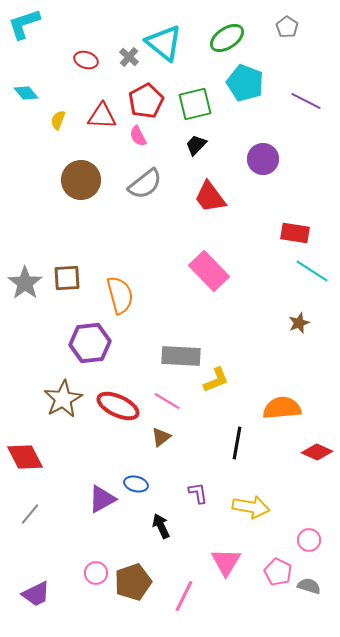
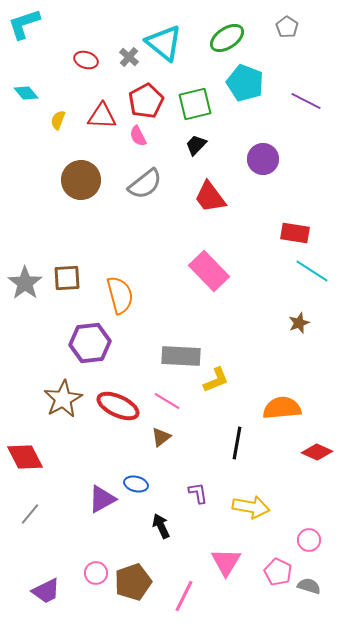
purple trapezoid at (36, 594): moved 10 px right, 3 px up
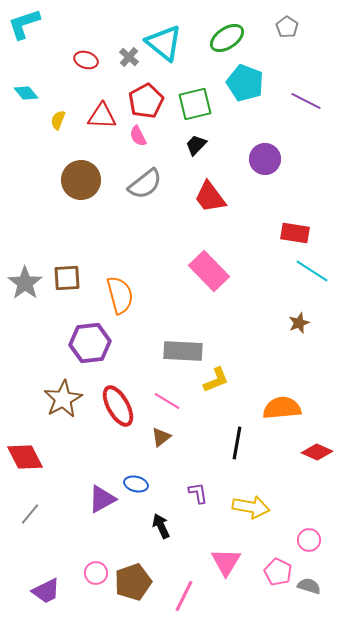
purple circle at (263, 159): moved 2 px right
gray rectangle at (181, 356): moved 2 px right, 5 px up
red ellipse at (118, 406): rotated 36 degrees clockwise
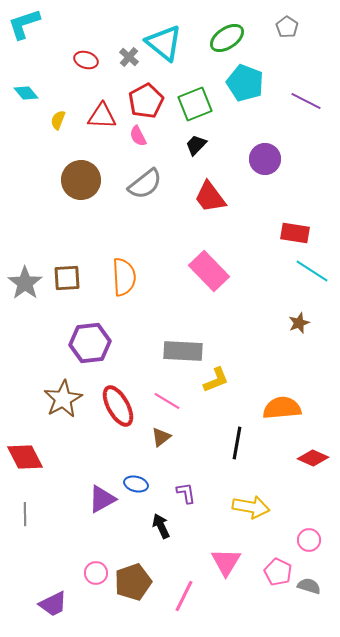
green square at (195, 104): rotated 8 degrees counterclockwise
orange semicircle at (120, 295): moved 4 px right, 18 px up; rotated 12 degrees clockwise
red diamond at (317, 452): moved 4 px left, 6 px down
purple L-shape at (198, 493): moved 12 px left
gray line at (30, 514): moved 5 px left; rotated 40 degrees counterclockwise
purple trapezoid at (46, 591): moved 7 px right, 13 px down
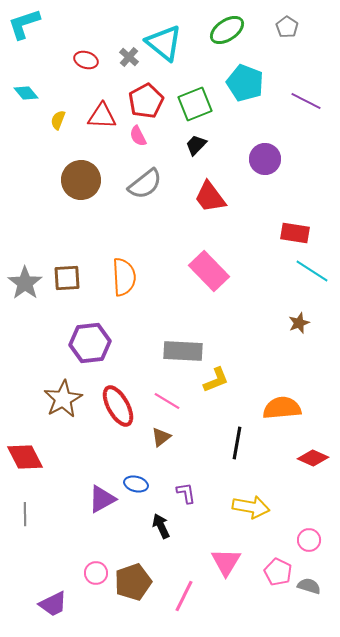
green ellipse at (227, 38): moved 8 px up
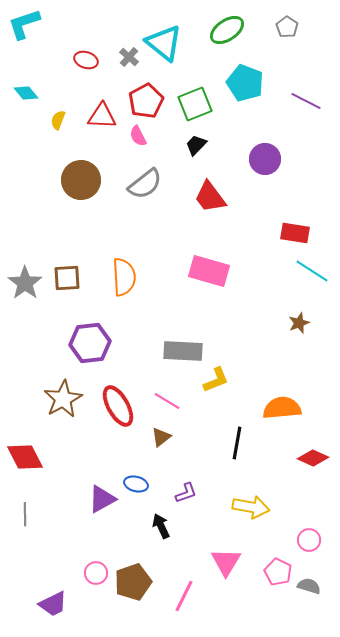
pink rectangle at (209, 271): rotated 30 degrees counterclockwise
purple L-shape at (186, 493): rotated 80 degrees clockwise
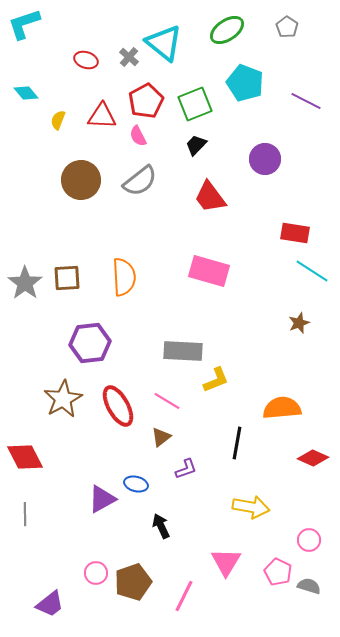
gray semicircle at (145, 184): moved 5 px left, 3 px up
purple L-shape at (186, 493): moved 24 px up
purple trapezoid at (53, 604): moved 3 px left; rotated 12 degrees counterclockwise
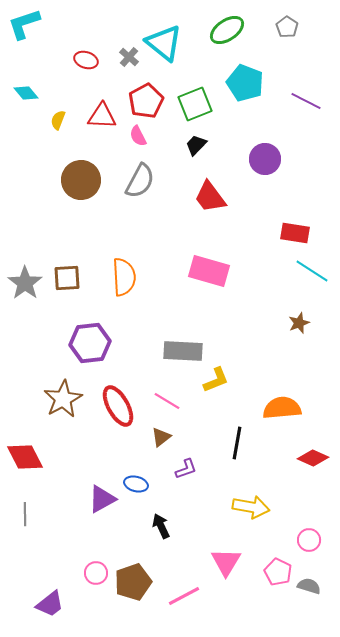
gray semicircle at (140, 181): rotated 24 degrees counterclockwise
pink line at (184, 596): rotated 36 degrees clockwise
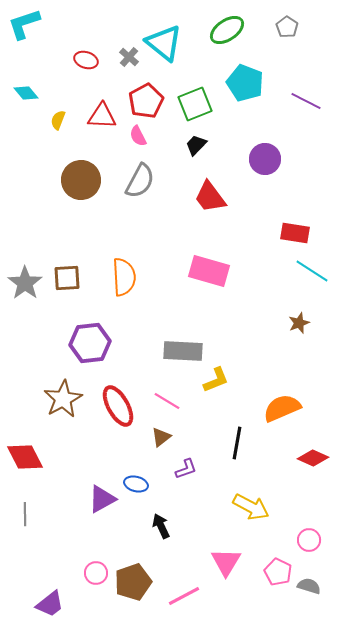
orange semicircle at (282, 408): rotated 18 degrees counterclockwise
yellow arrow at (251, 507): rotated 18 degrees clockwise
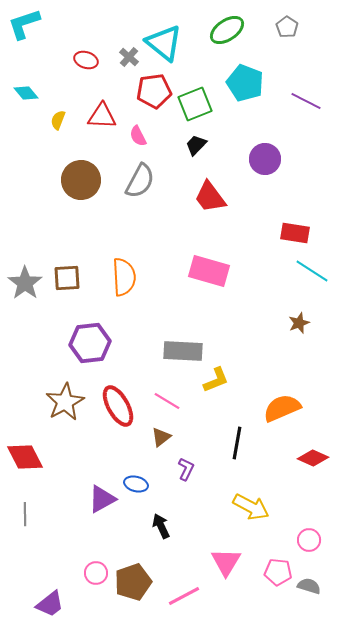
red pentagon at (146, 101): moved 8 px right, 10 px up; rotated 20 degrees clockwise
brown star at (63, 399): moved 2 px right, 3 px down
purple L-shape at (186, 469): rotated 45 degrees counterclockwise
pink pentagon at (278, 572): rotated 20 degrees counterclockwise
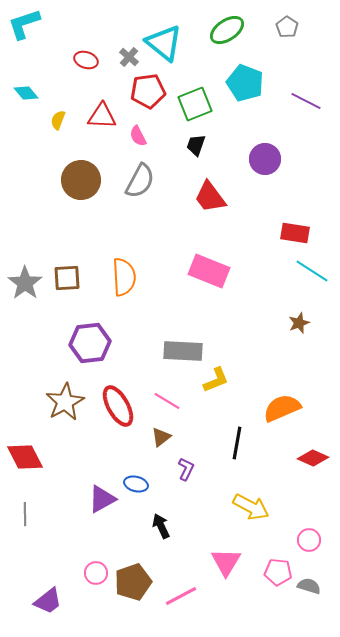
red pentagon at (154, 91): moved 6 px left
black trapezoid at (196, 145): rotated 25 degrees counterclockwise
pink rectangle at (209, 271): rotated 6 degrees clockwise
pink line at (184, 596): moved 3 px left
purple trapezoid at (50, 604): moved 2 px left, 3 px up
